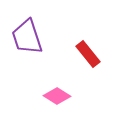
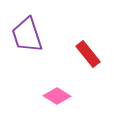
purple trapezoid: moved 2 px up
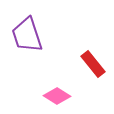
red rectangle: moved 5 px right, 10 px down
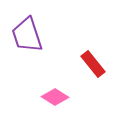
pink diamond: moved 2 px left, 1 px down
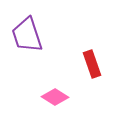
red rectangle: moved 1 px left; rotated 20 degrees clockwise
